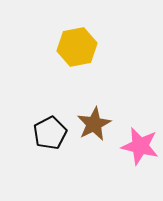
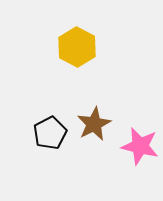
yellow hexagon: rotated 21 degrees counterclockwise
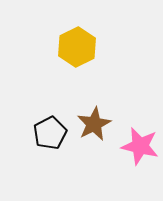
yellow hexagon: rotated 6 degrees clockwise
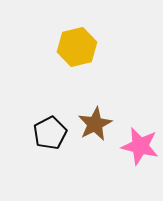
yellow hexagon: rotated 12 degrees clockwise
brown star: moved 1 px right
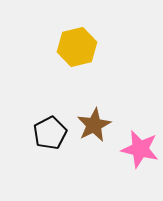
brown star: moved 1 px left, 1 px down
pink star: moved 3 px down
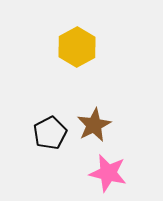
yellow hexagon: rotated 15 degrees counterclockwise
pink star: moved 32 px left, 24 px down
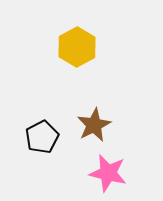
black pentagon: moved 8 px left, 4 px down
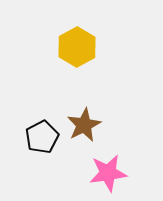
brown star: moved 10 px left
pink star: rotated 21 degrees counterclockwise
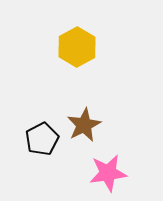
black pentagon: moved 2 px down
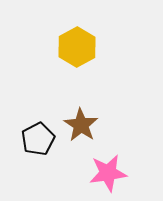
brown star: moved 3 px left; rotated 12 degrees counterclockwise
black pentagon: moved 4 px left
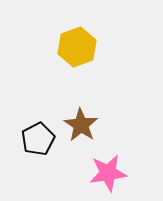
yellow hexagon: rotated 9 degrees clockwise
